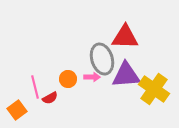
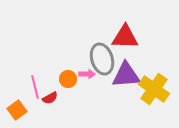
pink arrow: moved 5 px left, 3 px up
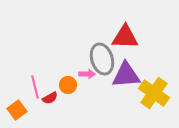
orange circle: moved 6 px down
yellow cross: moved 4 px down
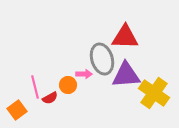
pink arrow: moved 3 px left
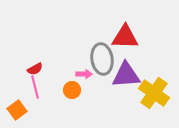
gray ellipse: rotated 8 degrees clockwise
orange circle: moved 4 px right, 5 px down
red semicircle: moved 15 px left, 29 px up
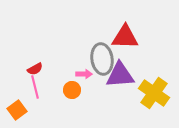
purple triangle: moved 6 px left
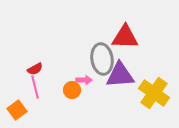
pink arrow: moved 6 px down
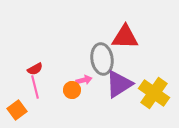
purple triangle: moved 1 px left, 9 px down; rotated 28 degrees counterclockwise
pink arrow: rotated 14 degrees counterclockwise
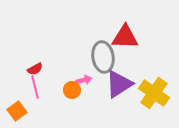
gray ellipse: moved 1 px right, 2 px up
orange square: moved 1 px down
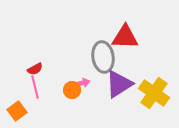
pink arrow: moved 2 px left, 3 px down
